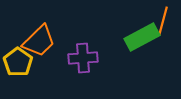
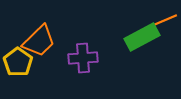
orange line: rotated 52 degrees clockwise
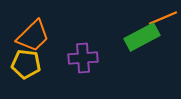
orange line: moved 3 px up
orange trapezoid: moved 6 px left, 5 px up
yellow pentagon: moved 8 px right, 2 px down; rotated 28 degrees counterclockwise
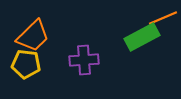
purple cross: moved 1 px right, 2 px down
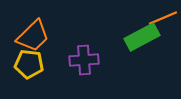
yellow pentagon: moved 3 px right
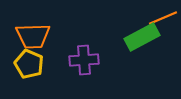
orange trapezoid: rotated 42 degrees clockwise
yellow pentagon: rotated 16 degrees clockwise
